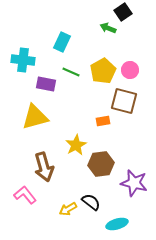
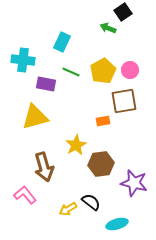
brown square: rotated 24 degrees counterclockwise
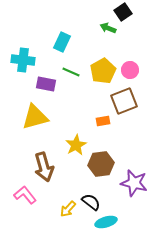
brown square: rotated 12 degrees counterclockwise
yellow arrow: rotated 18 degrees counterclockwise
cyan ellipse: moved 11 px left, 2 px up
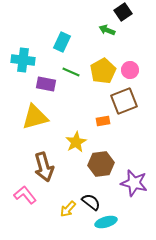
green arrow: moved 1 px left, 2 px down
yellow star: moved 3 px up
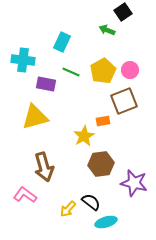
yellow star: moved 8 px right, 6 px up
pink L-shape: rotated 15 degrees counterclockwise
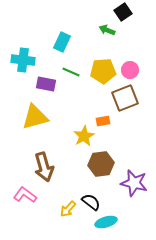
yellow pentagon: rotated 25 degrees clockwise
brown square: moved 1 px right, 3 px up
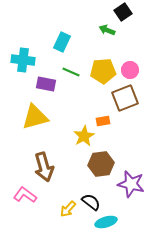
purple star: moved 3 px left, 1 px down
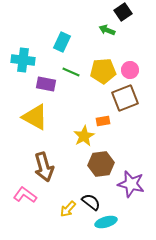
yellow triangle: rotated 44 degrees clockwise
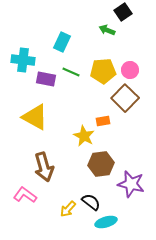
purple rectangle: moved 5 px up
brown square: rotated 24 degrees counterclockwise
yellow star: rotated 15 degrees counterclockwise
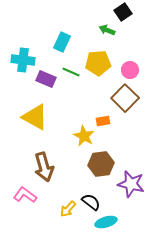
yellow pentagon: moved 5 px left, 8 px up
purple rectangle: rotated 12 degrees clockwise
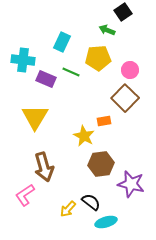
yellow pentagon: moved 5 px up
yellow triangle: rotated 32 degrees clockwise
orange rectangle: moved 1 px right
pink L-shape: rotated 70 degrees counterclockwise
